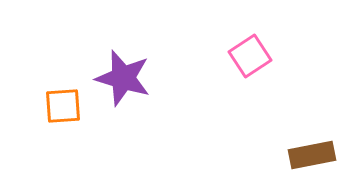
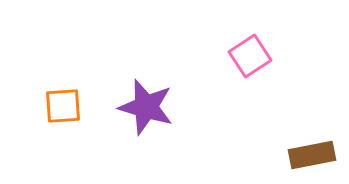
purple star: moved 23 px right, 29 px down
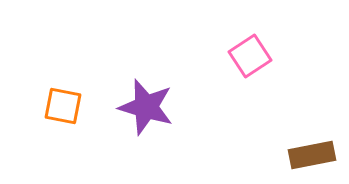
orange square: rotated 15 degrees clockwise
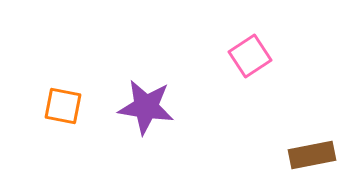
purple star: rotated 8 degrees counterclockwise
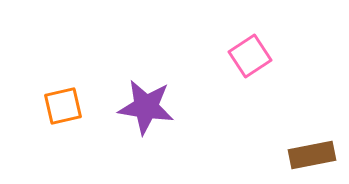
orange square: rotated 24 degrees counterclockwise
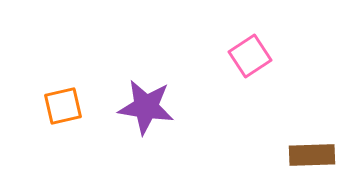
brown rectangle: rotated 9 degrees clockwise
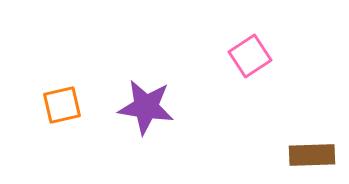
orange square: moved 1 px left, 1 px up
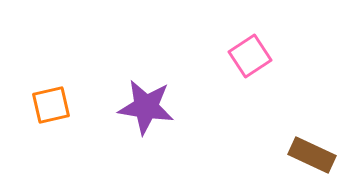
orange square: moved 11 px left
brown rectangle: rotated 27 degrees clockwise
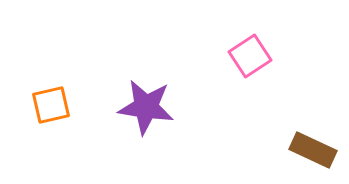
brown rectangle: moved 1 px right, 5 px up
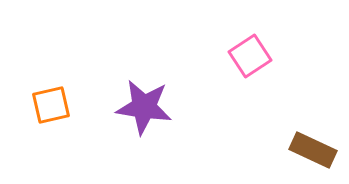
purple star: moved 2 px left
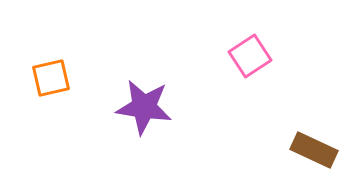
orange square: moved 27 px up
brown rectangle: moved 1 px right
